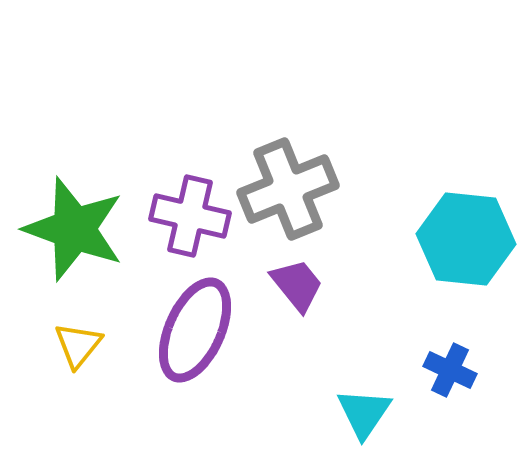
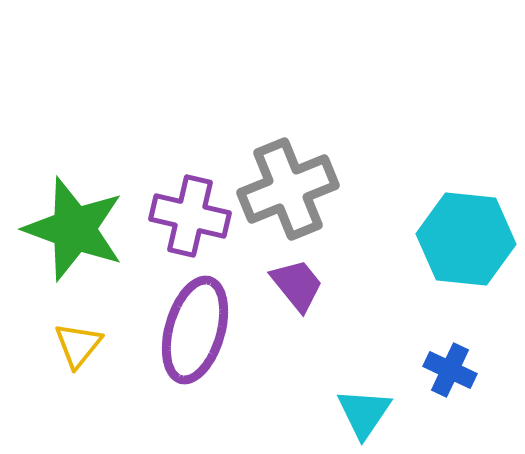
purple ellipse: rotated 8 degrees counterclockwise
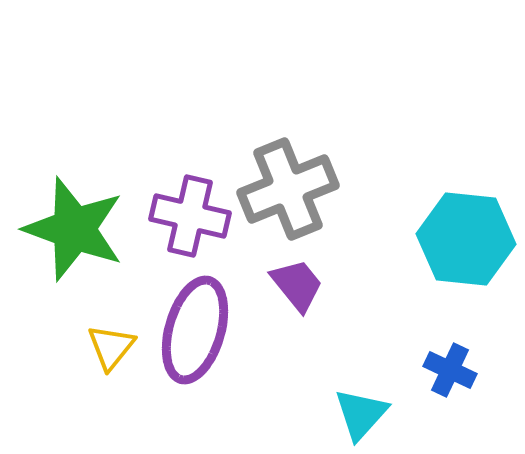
yellow triangle: moved 33 px right, 2 px down
cyan triangle: moved 3 px left, 1 px down; rotated 8 degrees clockwise
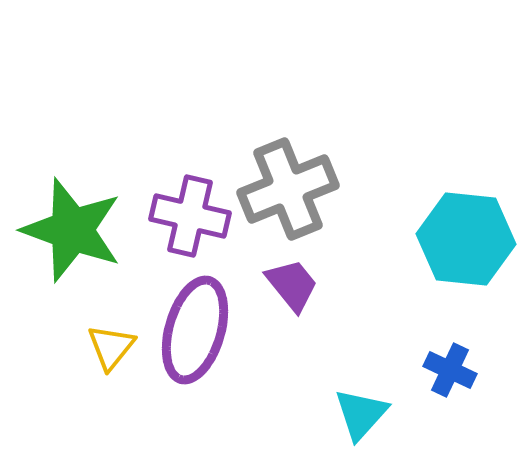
green star: moved 2 px left, 1 px down
purple trapezoid: moved 5 px left
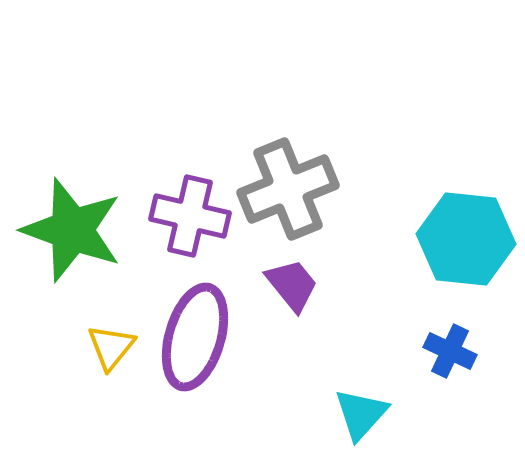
purple ellipse: moved 7 px down
blue cross: moved 19 px up
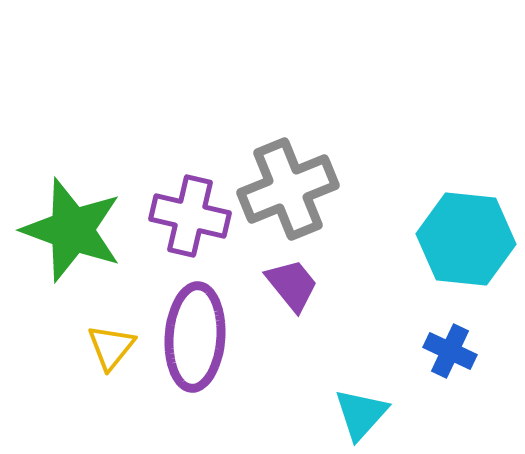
purple ellipse: rotated 12 degrees counterclockwise
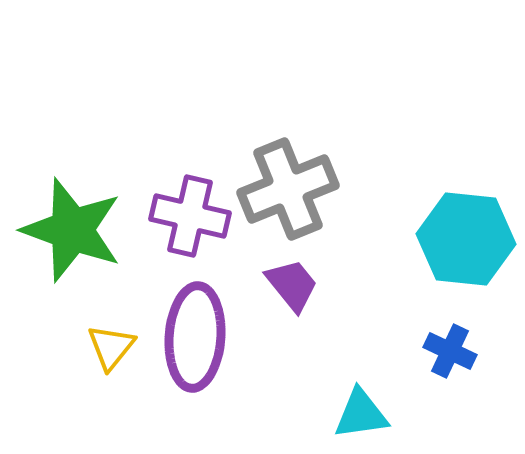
cyan triangle: rotated 40 degrees clockwise
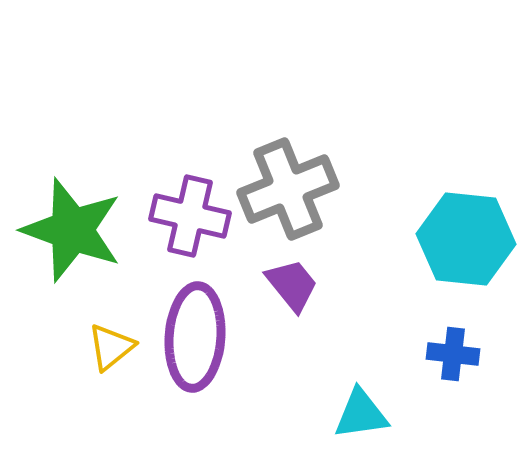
yellow triangle: rotated 12 degrees clockwise
blue cross: moved 3 px right, 3 px down; rotated 18 degrees counterclockwise
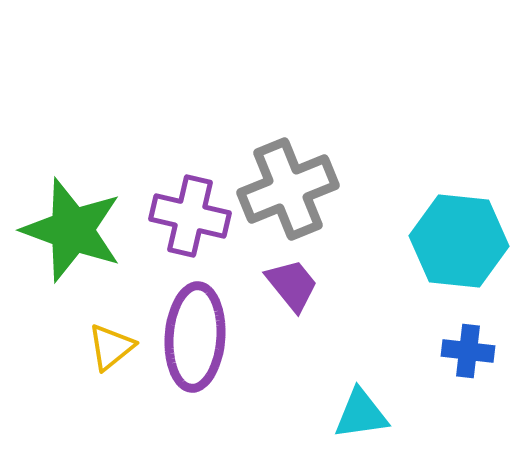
cyan hexagon: moved 7 px left, 2 px down
blue cross: moved 15 px right, 3 px up
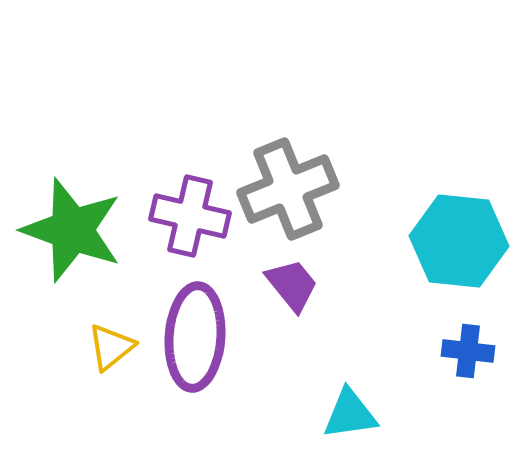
cyan triangle: moved 11 px left
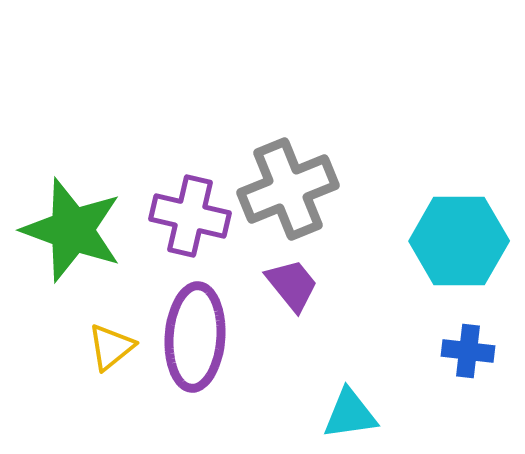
cyan hexagon: rotated 6 degrees counterclockwise
